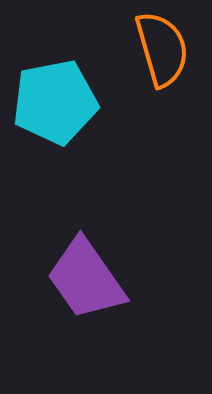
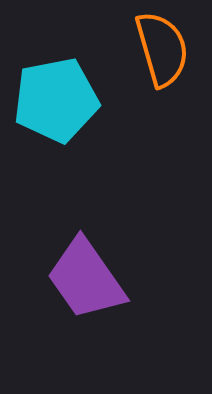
cyan pentagon: moved 1 px right, 2 px up
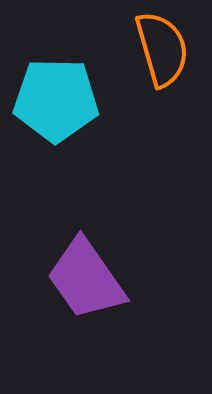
cyan pentagon: rotated 12 degrees clockwise
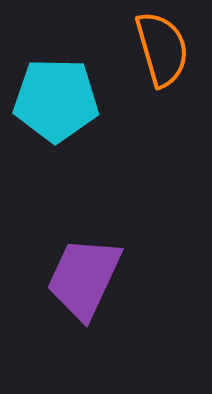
purple trapezoid: moved 2 px left, 1 px up; rotated 60 degrees clockwise
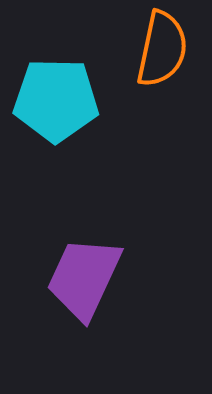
orange semicircle: rotated 28 degrees clockwise
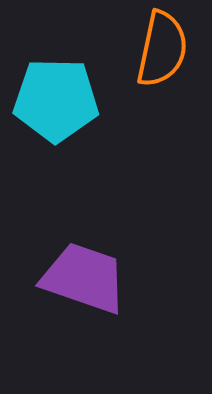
purple trapezoid: rotated 84 degrees clockwise
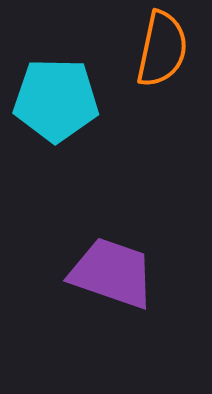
purple trapezoid: moved 28 px right, 5 px up
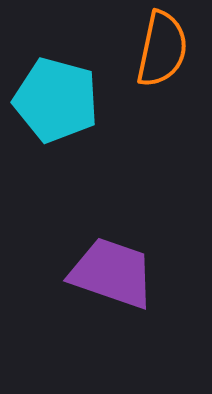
cyan pentagon: rotated 14 degrees clockwise
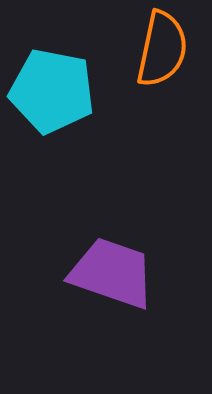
cyan pentagon: moved 4 px left, 9 px up; rotated 4 degrees counterclockwise
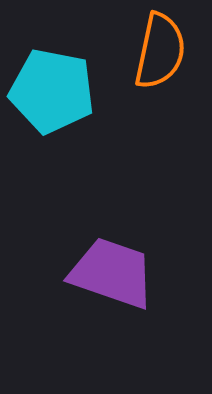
orange semicircle: moved 2 px left, 2 px down
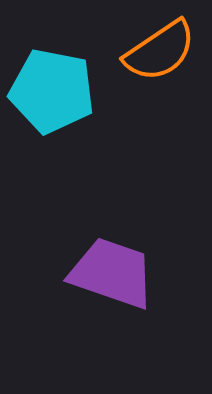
orange semicircle: rotated 44 degrees clockwise
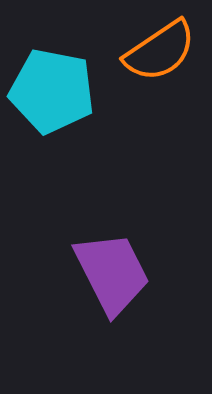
purple trapezoid: rotated 44 degrees clockwise
